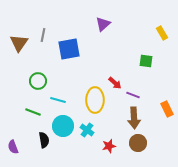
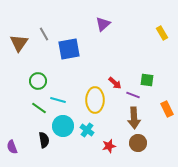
gray line: moved 1 px right, 1 px up; rotated 40 degrees counterclockwise
green square: moved 1 px right, 19 px down
green line: moved 6 px right, 4 px up; rotated 14 degrees clockwise
purple semicircle: moved 1 px left
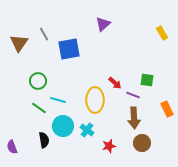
brown circle: moved 4 px right
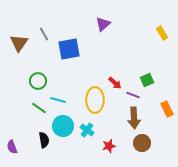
green square: rotated 32 degrees counterclockwise
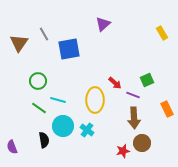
red star: moved 14 px right, 5 px down
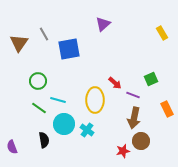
green square: moved 4 px right, 1 px up
brown arrow: rotated 15 degrees clockwise
cyan circle: moved 1 px right, 2 px up
brown circle: moved 1 px left, 2 px up
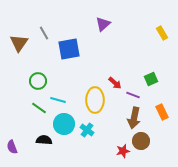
gray line: moved 1 px up
orange rectangle: moved 5 px left, 3 px down
black semicircle: rotated 77 degrees counterclockwise
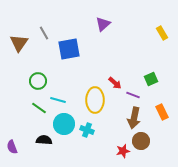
cyan cross: rotated 16 degrees counterclockwise
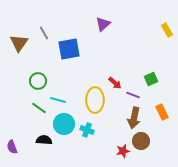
yellow rectangle: moved 5 px right, 3 px up
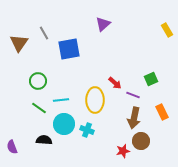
cyan line: moved 3 px right; rotated 21 degrees counterclockwise
